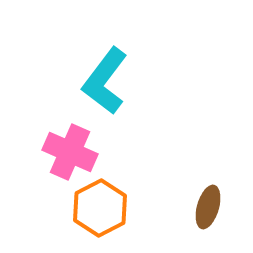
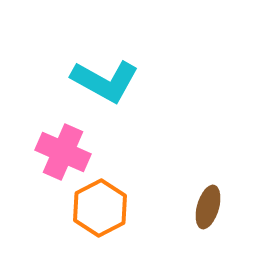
cyan L-shape: rotated 98 degrees counterclockwise
pink cross: moved 7 px left
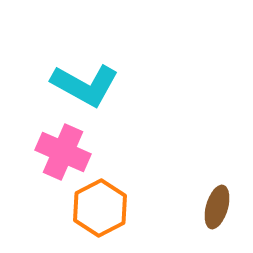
cyan L-shape: moved 20 px left, 4 px down
brown ellipse: moved 9 px right
